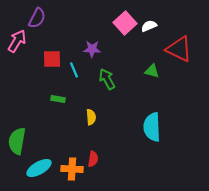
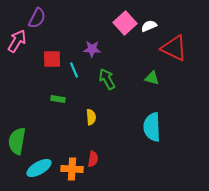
red triangle: moved 5 px left, 1 px up
green triangle: moved 7 px down
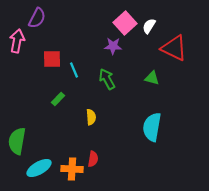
white semicircle: rotated 35 degrees counterclockwise
pink arrow: rotated 20 degrees counterclockwise
purple star: moved 21 px right, 3 px up
green rectangle: rotated 56 degrees counterclockwise
cyan semicircle: rotated 12 degrees clockwise
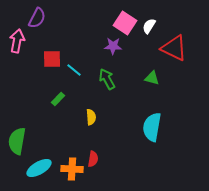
pink square: rotated 15 degrees counterclockwise
cyan line: rotated 28 degrees counterclockwise
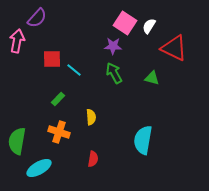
purple semicircle: rotated 15 degrees clockwise
green arrow: moved 7 px right, 6 px up
cyan semicircle: moved 9 px left, 13 px down
orange cross: moved 13 px left, 37 px up; rotated 15 degrees clockwise
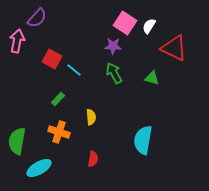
red square: rotated 30 degrees clockwise
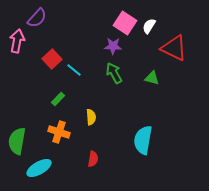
red square: rotated 18 degrees clockwise
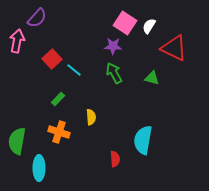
red semicircle: moved 22 px right; rotated 14 degrees counterclockwise
cyan ellipse: rotated 60 degrees counterclockwise
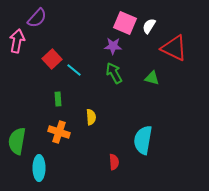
pink square: rotated 10 degrees counterclockwise
green rectangle: rotated 48 degrees counterclockwise
red semicircle: moved 1 px left, 3 px down
